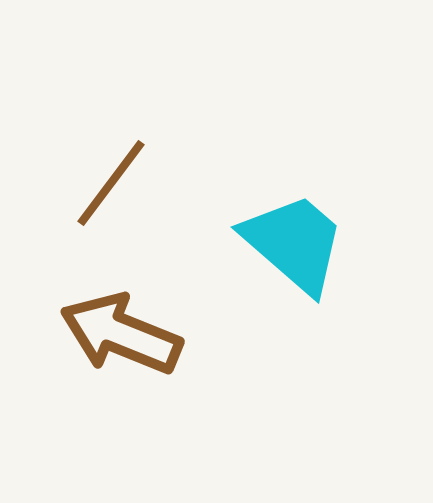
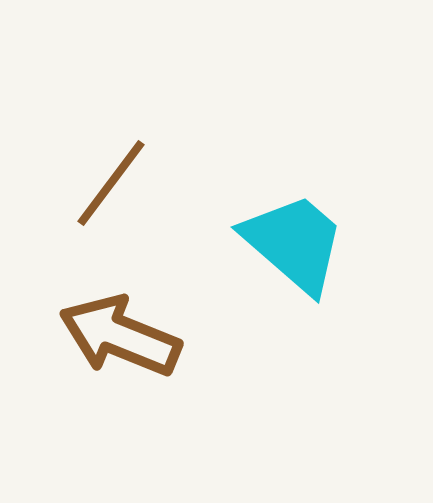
brown arrow: moved 1 px left, 2 px down
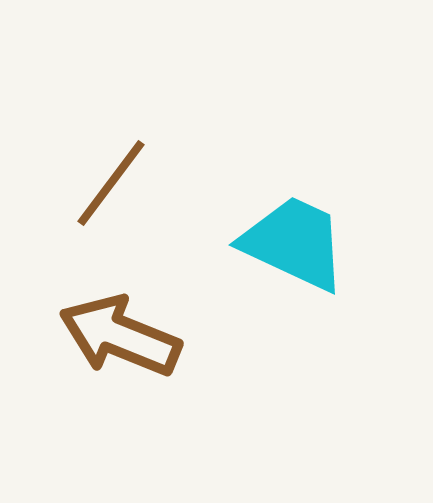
cyan trapezoid: rotated 16 degrees counterclockwise
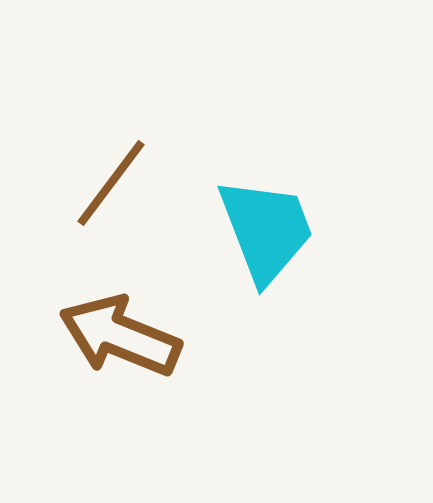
cyan trapezoid: moved 28 px left, 13 px up; rotated 44 degrees clockwise
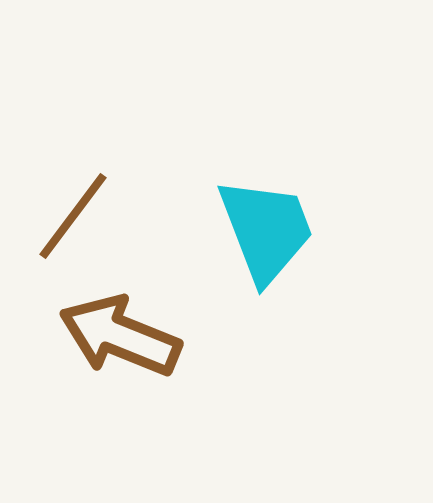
brown line: moved 38 px left, 33 px down
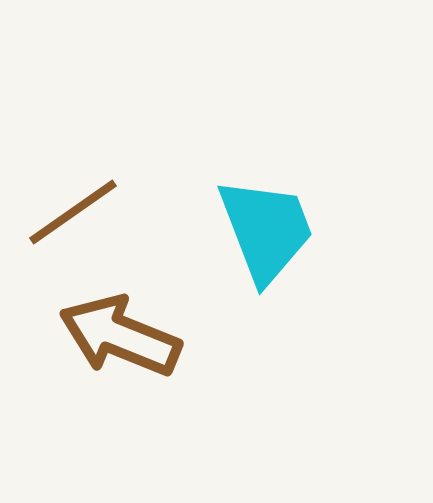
brown line: moved 4 px up; rotated 18 degrees clockwise
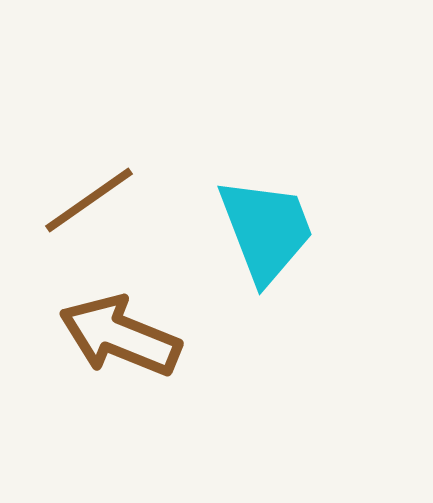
brown line: moved 16 px right, 12 px up
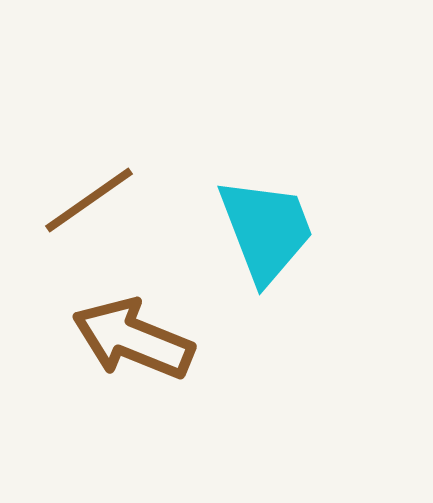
brown arrow: moved 13 px right, 3 px down
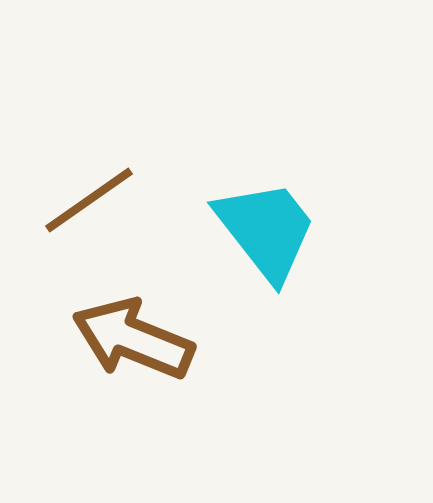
cyan trapezoid: rotated 17 degrees counterclockwise
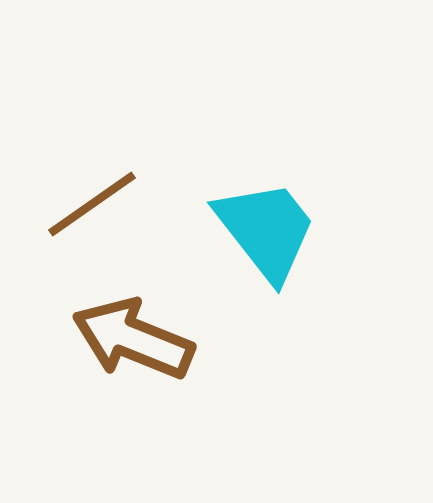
brown line: moved 3 px right, 4 px down
